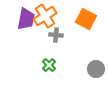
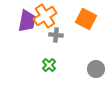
purple trapezoid: moved 1 px right, 2 px down
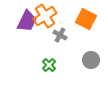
purple trapezoid: rotated 15 degrees clockwise
gray cross: moved 4 px right; rotated 24 degrees clockwise
gray circle: moved 5 px left, 9 px up
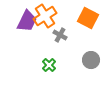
orange square: moved 2 px right, 1 px up
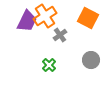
gray cross: rotated 24 degrees clockwise
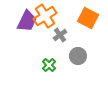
gray circle: moved 13 px left, 4 px up
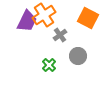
orange cross: moved 1 px left, 1 px up
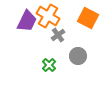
orange cross: moved 4 px right, 1 px down; rotated 25 degrees counterclockwise
gray cross: moved 2 px left
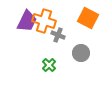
orange cross: moved 4 px left, 5 px down; rotated 15 degrees counterclockwise
gray cross: rotated 32 degrees counterclockwise
gray circle: moved 3 px right, 3 px up
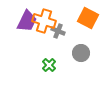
gray cross: moved 4 px up
